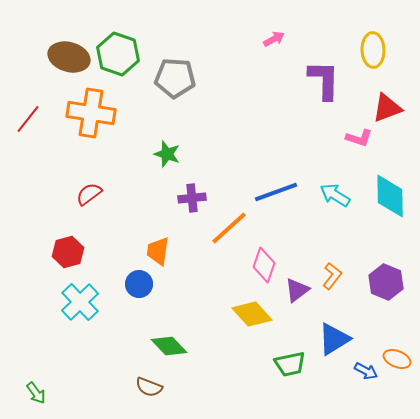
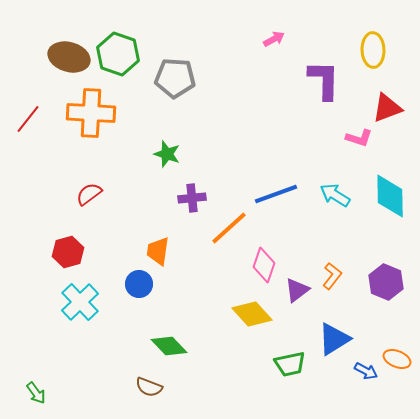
orange cross: rotated 6 degrees counterclockwise
blue line: moved 2 px down
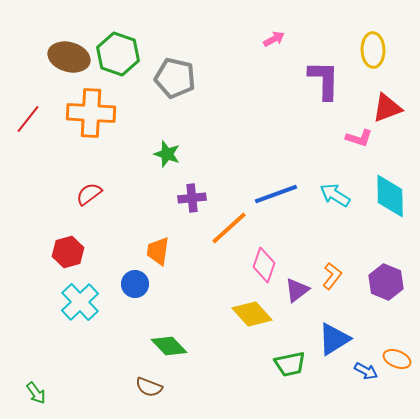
gray pentagon: rotated 9 degrees clockwise
blue circle: moved 4 px left
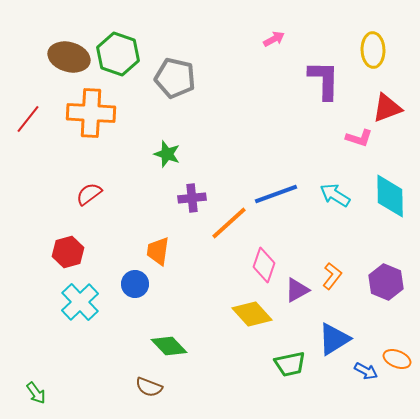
orange line: moved 5 px up
purple triangle: rotated 8 degrees clockwise
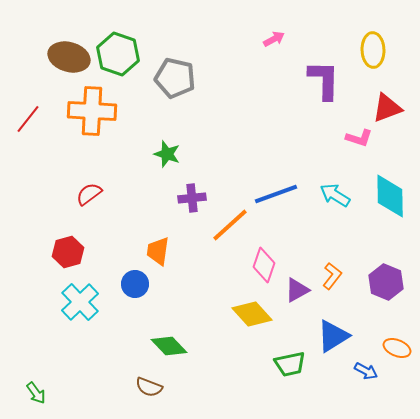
orange cross: moved 1 px right, 2 px up
orange line: moved 1 px right, 2 px down
blue triangle: moved 1 px left, 3 px up
orange ellipse: moved 11 px up
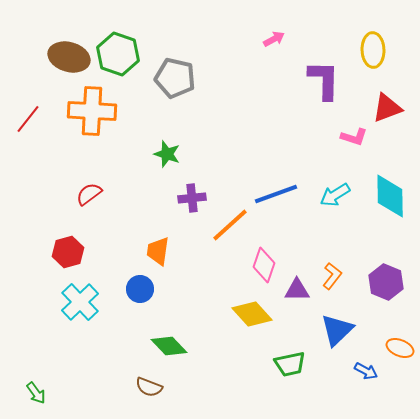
pink L-shape: moved 5 px left, 1 px up
cyan arrow: rotated 64 degrees counterclockwise
blue circle: moved 5 px right, 5 px down
purple triangle: rotated 28 degrees clockwise
blue triangle: moved 4 px right, 6 px up; rotated 12 degrees counterclockwise
orange ellipse: moved 3 px right
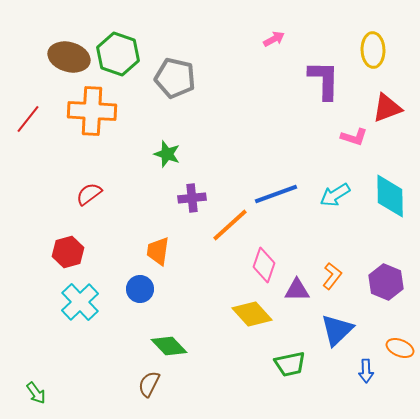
blue arrow: rotated 60 degrees clockwise
brown semicircle: moved 3 px up; rotated 96 degrees clockwise
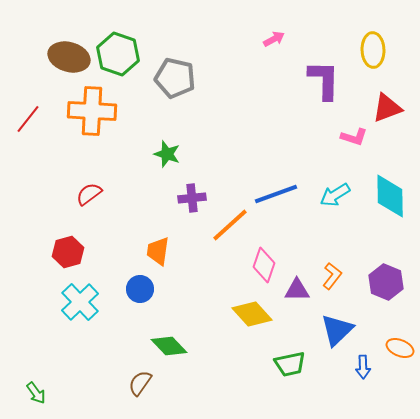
blue arrow: moved 3 px left, 4 px up
brown semicircle: moved 9 px left, 1 px up; rotated 8 degrees clockwise
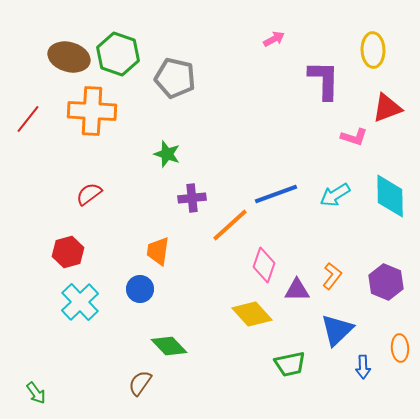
orange ellipse: rotated 64 degrees clockwise
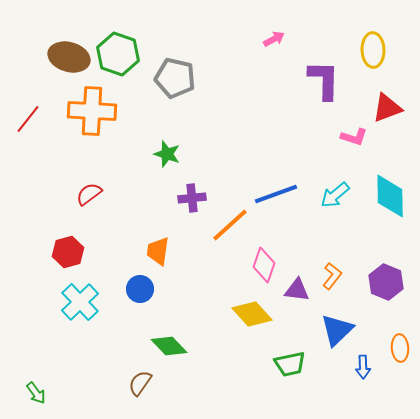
cyan arrow: rotated 8 degrees counterclockwise
purple triangle: rotated 8 degrees clockwise
